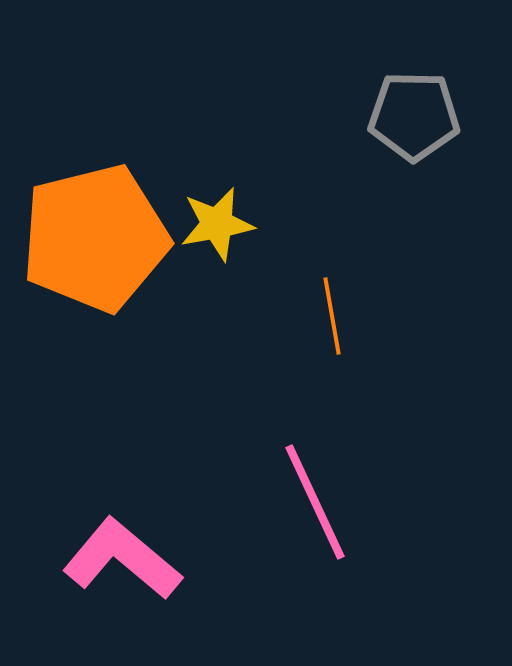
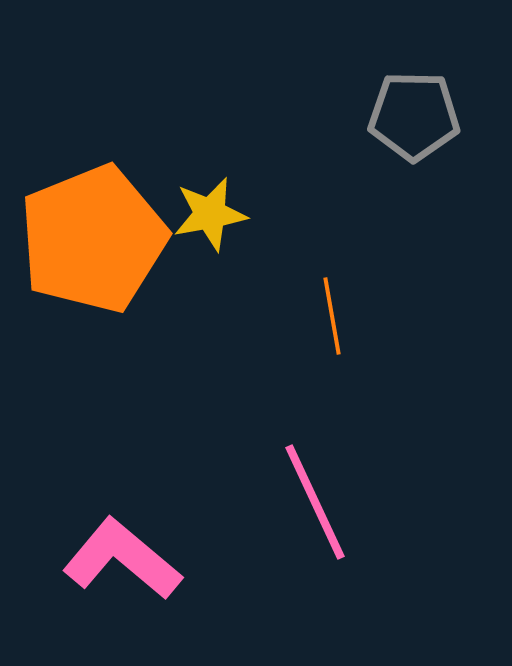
yellow star: moved 7 px left, 10 px up
orange pentagon: moved 2 px left, 1 px down; rotated 8 degrees counterclockwise
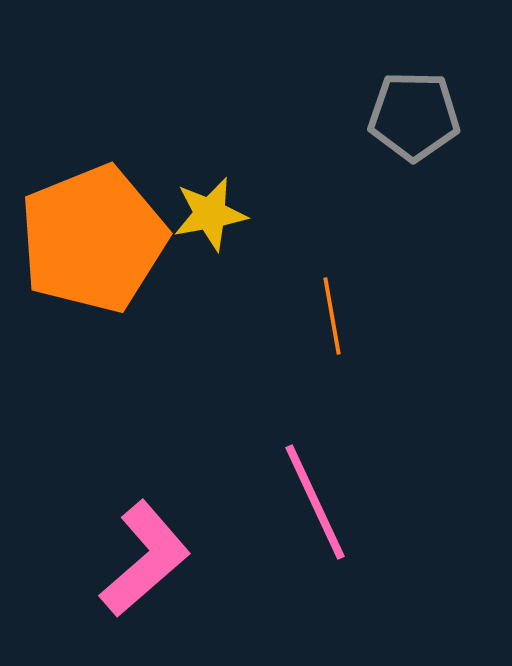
pink L-shape: moved 23 px right; rotated 99 degrees clockwise
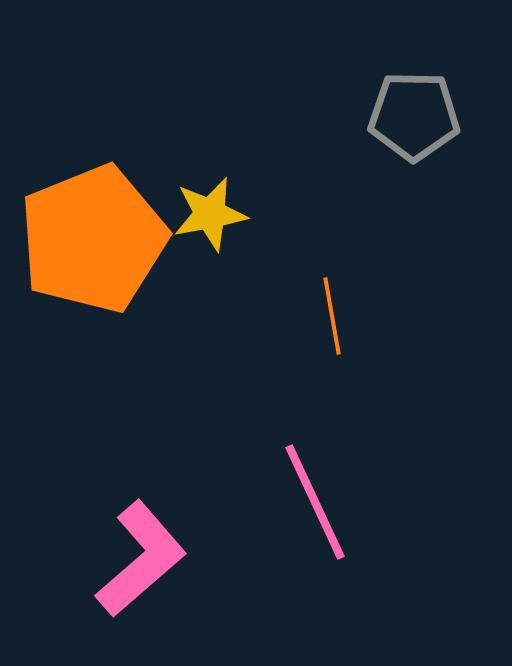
pink L-shape: moved 4 px left
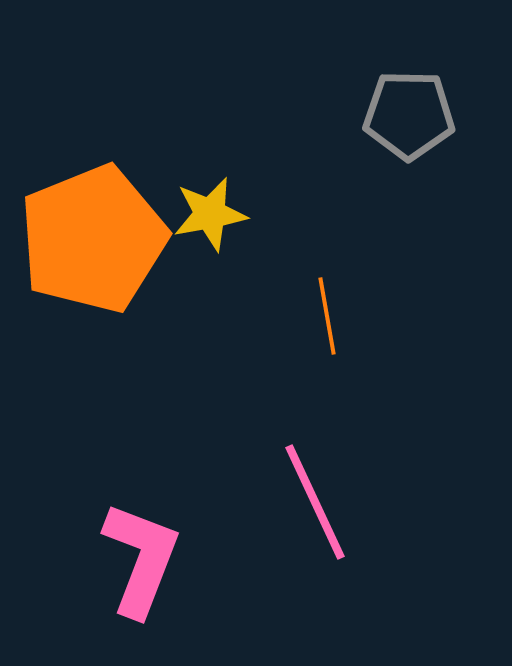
gray pentagon: moved 5 px left, 1 px up
orange line: moved 5 px left
pink L-shape: rotated 28 degrees counterclockwise
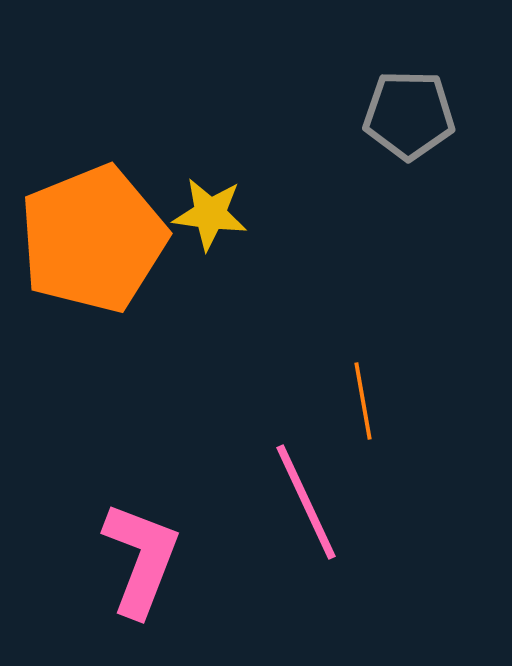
yellow star: rotated 18 degrees clockwise
orange line: moved 36 px right, 85 px down
pink line: moved 9 px left
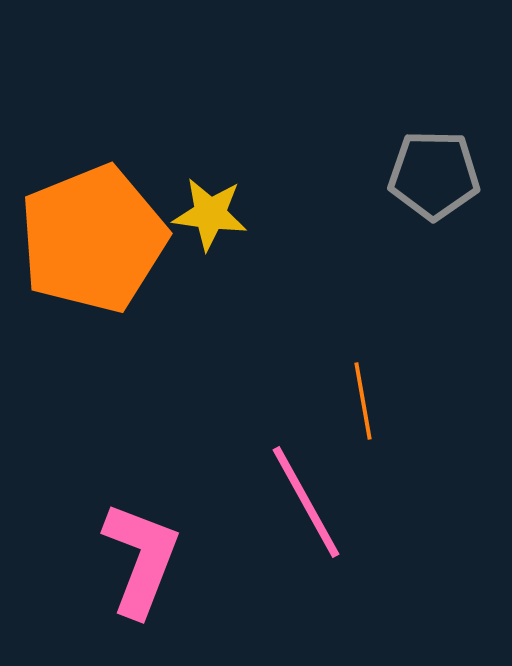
gray pentagon: moved 25 px right, 60 px down
pink line: rotated 4 degrees counterclockwise
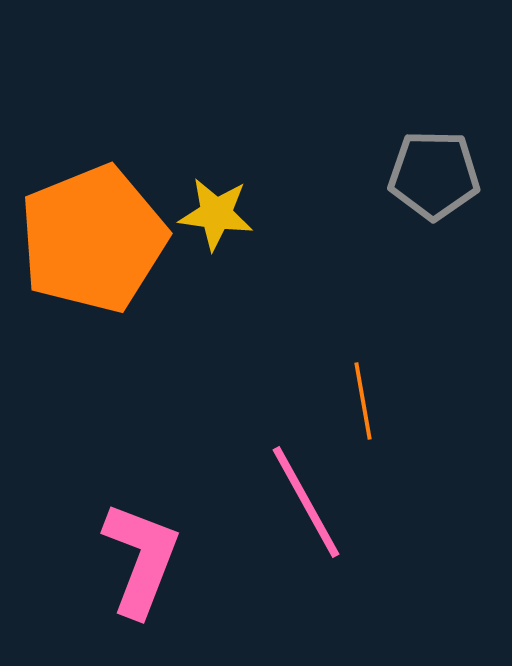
yellow star: moved 6 px right
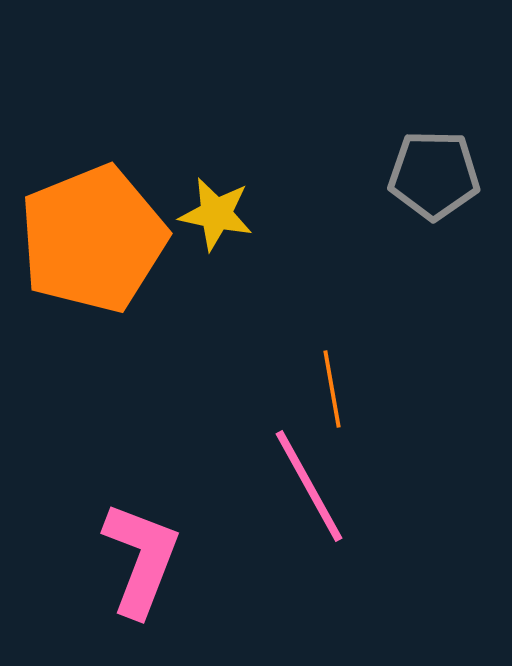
yellow star: rotated 4 degrees clockwise
orange line: moved 31 px left, 12 px up
pink line: moved 3 px right, 16 px up
